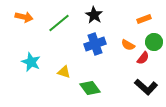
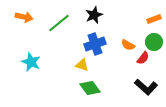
black star: rotated 18 degrees clockwise
orange rectangle: moved 10 px right
yellow triangle: moved 18 px right, 7 px up
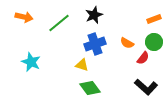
orange semicircle: moved 1 px left, 2 px up
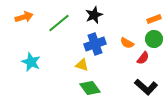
orange arrow: rotated 30 degrees counterclockwise
green circle: moved 3 px up
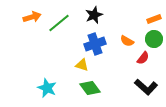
orange arrow: moved 8 px right
orange semicircle: moved 2 px up
cyan star: moved 16 px right, 26 px down
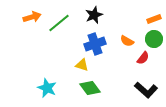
black L-shape: moved 3 px down
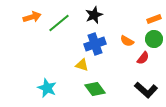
green diamond: moved 5 px right, 1 px down
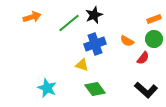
green line: moved 10 px right
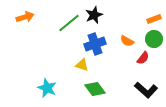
orange arrow: moved 7 px left
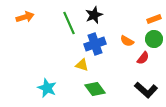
green line: rotated 75 degrees counterclockwise
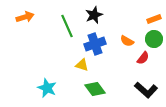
green line: moved 2 px left, 3 px down
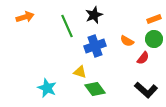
blue cross: moved 2 px down
yellow triangle: moved 2 px left, 7 px down
